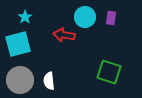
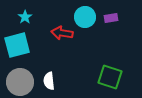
purple rectangle: rotated 72 degrees clockwise
red arrow: moved 2 px left, 2 px up
cyan square: moved 1 px left, 1 px down
green square: moved 1 px right, 5 px down
gray circle: moved 2 px down
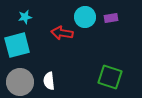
cyan star: rotated 24 degrees clockwise
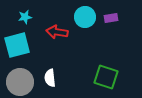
red arrow: moved 5 px left, 1 px up
green square: moved 4 px left
white semicircle: moved 1 px right, 3 px up
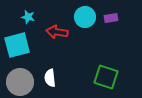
cyan star: moved 3 px right; rotated 24 degrees clockwise
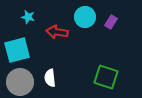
purple rectangle: moved 4 px down; rotated 48 degrees counterclockwise
cyan square: moved 5 px down
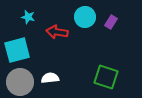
white semicircle: rotated 90 degrees clockwise
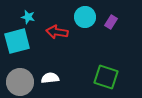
cyan square: moved 9 px up
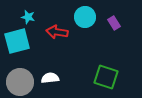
purple rectangle: moved 3 px right, 1 px down; rotated 64 degrees counterclockwise
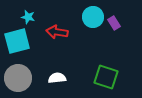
cyan circle: moved 8 px right
white semicircle: moved 7 px right
gray circle: moved 2 px left, 4 px up
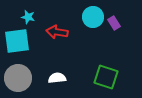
cyan square: rotated 8 degrees clockwise
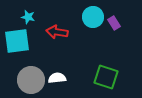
gray circle: moved 13 px right, 2 px down
